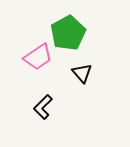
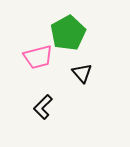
pink trapezoid: rotated 20 degrees clockwise
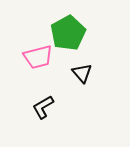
black L-shape: rotated 15 degrees clockwise
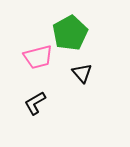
green pentagon: moved 2 px right
black L-shape: moved 8 px left, 4 px up
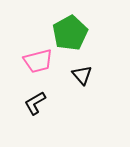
pink trapezoid: moved 4 px down
black triangle: moved 2 px down
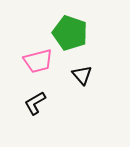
green pentagon: rotated 24 degrees counterclockwise
